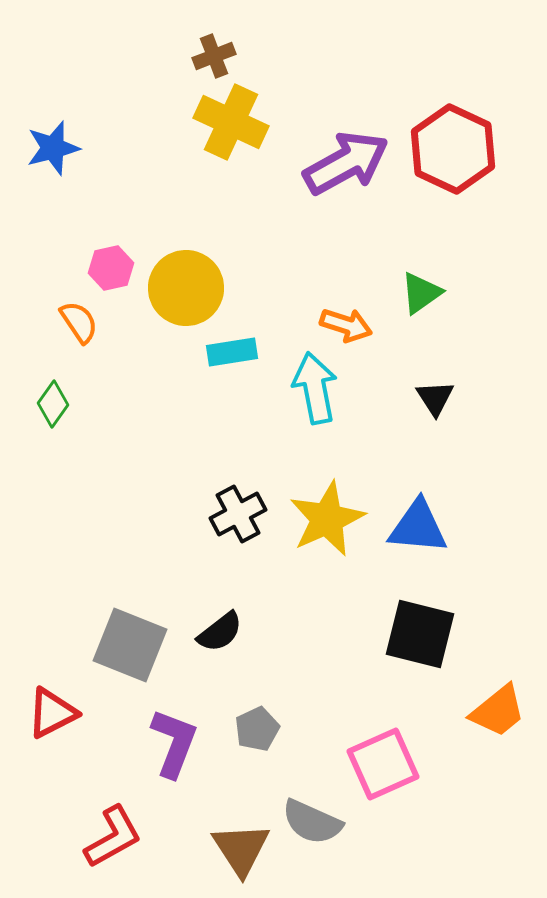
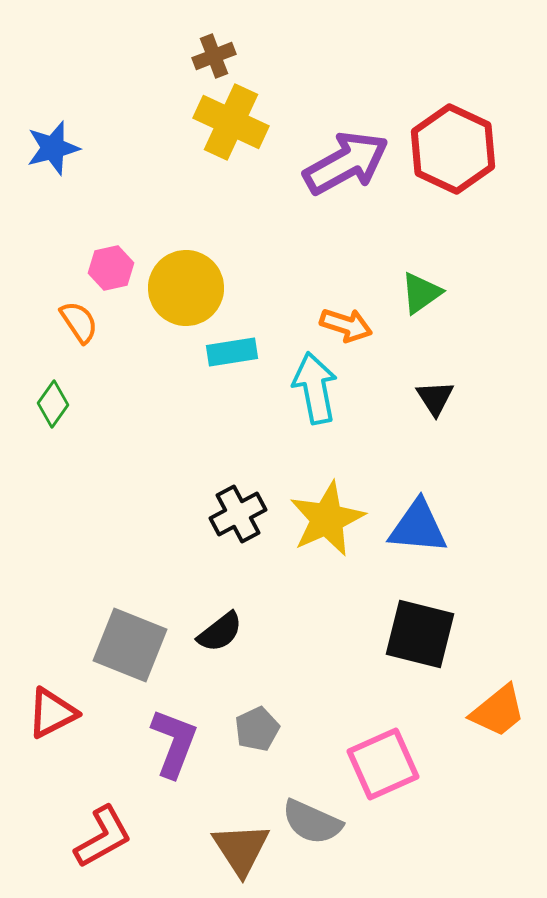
red L-shape: moved 10 px left
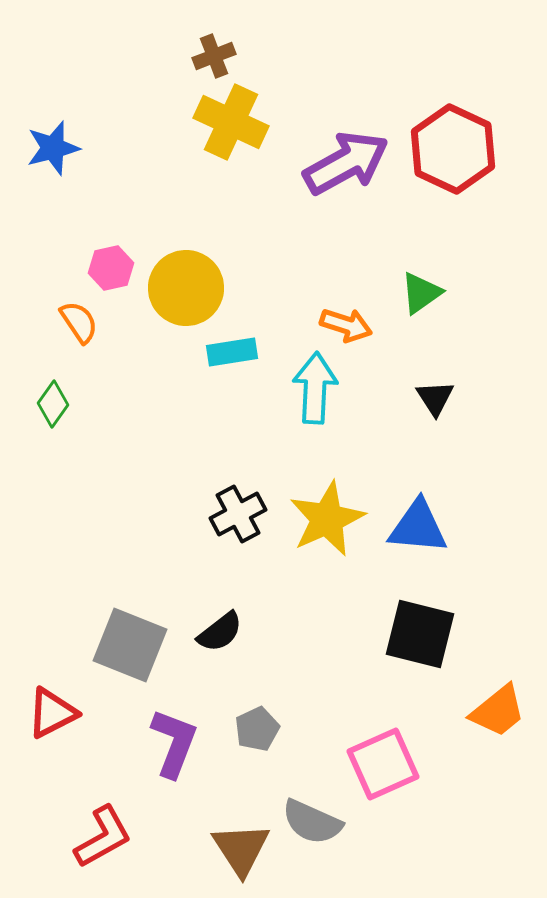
cyan arrow: rotated 14 degrees clockwise
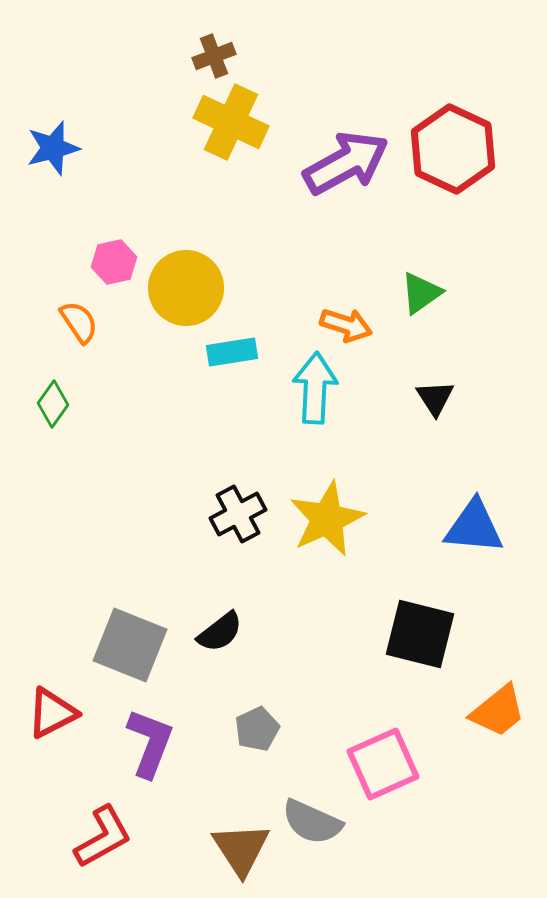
pink hexagon: moved 3 px right, 6 px up
blue triangle: moved 56 px right
purple L-shape: moved 24 px left
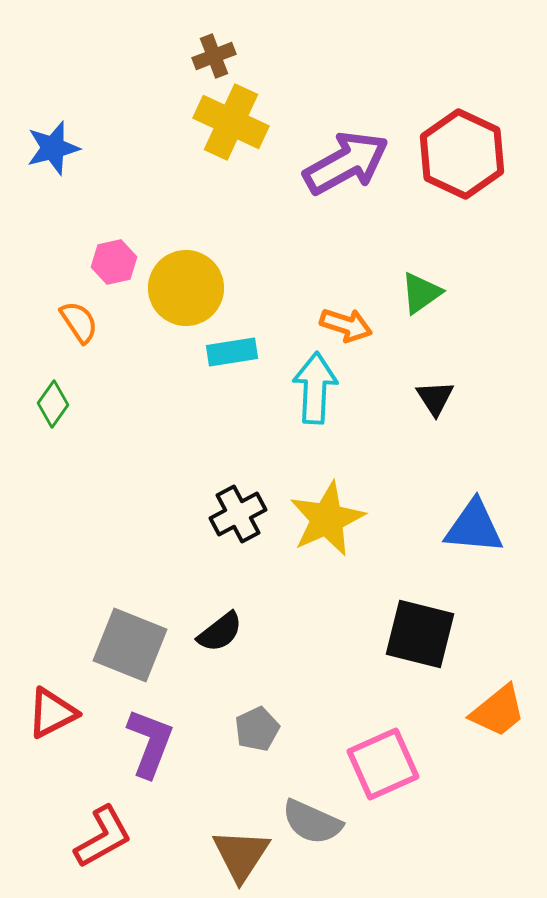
red hexagon: moved 9 px right, 5 px down
brown triangle: moved 6 px down; rotated 6 degrees clockwise
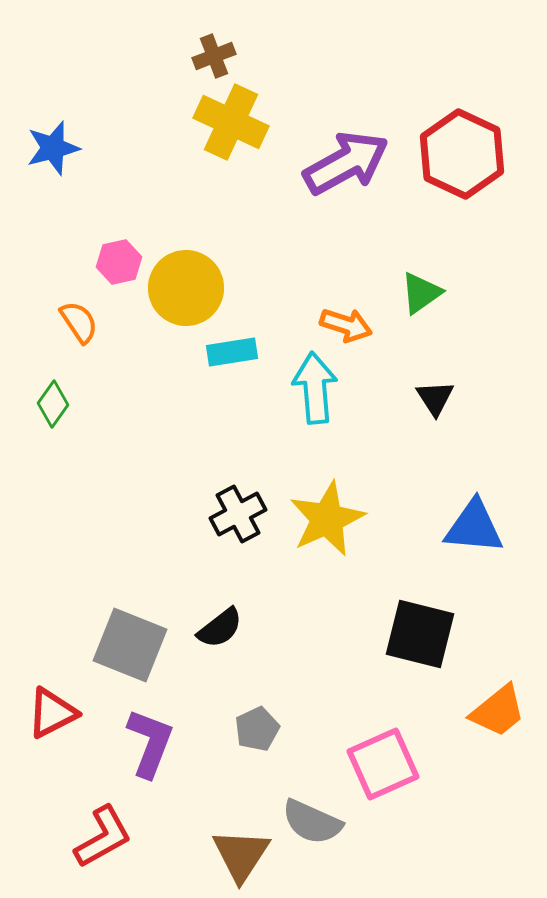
pink hexagon: moved 5 px right
cyan arrow: rotated 8 degrees counterclockwise
black semicircle: moved 4 px up
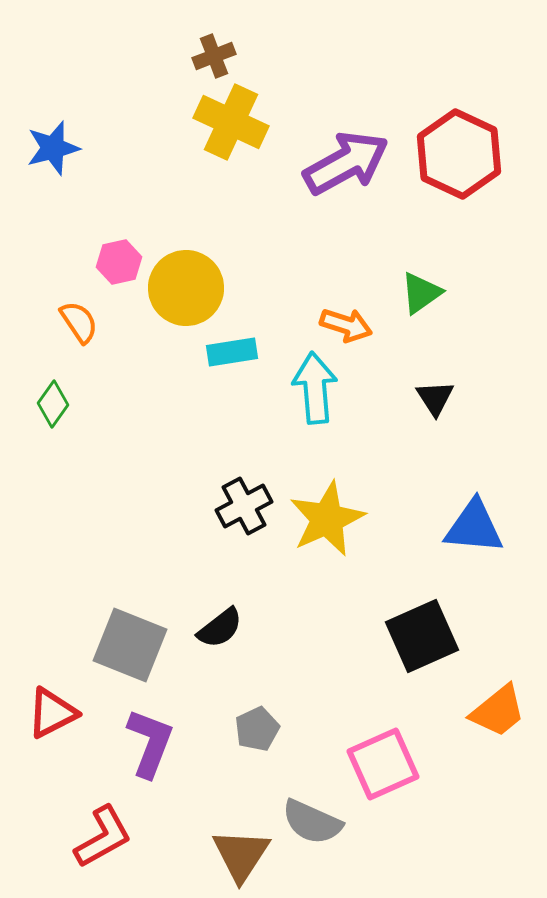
red hexagon: moved 3 px left
black cross: moved 6 px right, 8 px up
black square: moved 2 px right, 2 px down; rotated 38 degrees counterclockwise
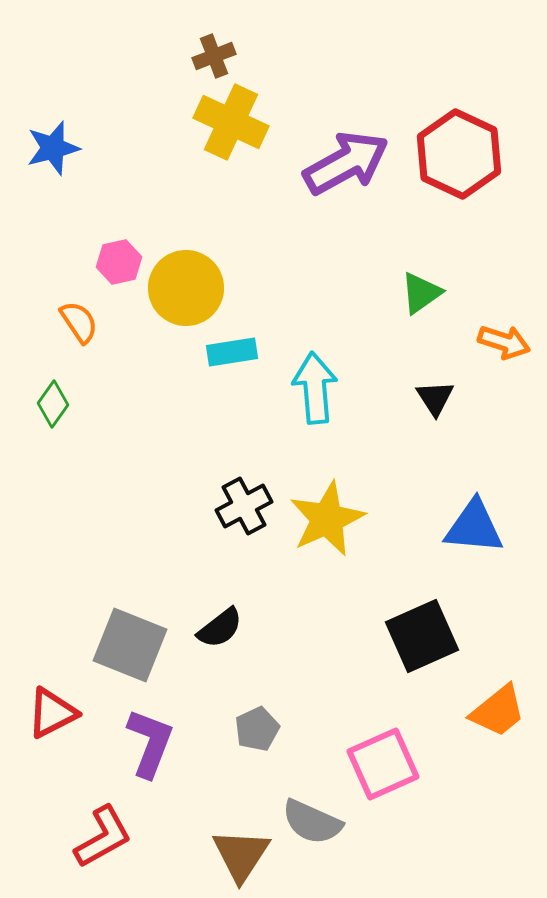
orange arrow: moved 158 px right, 17 px down
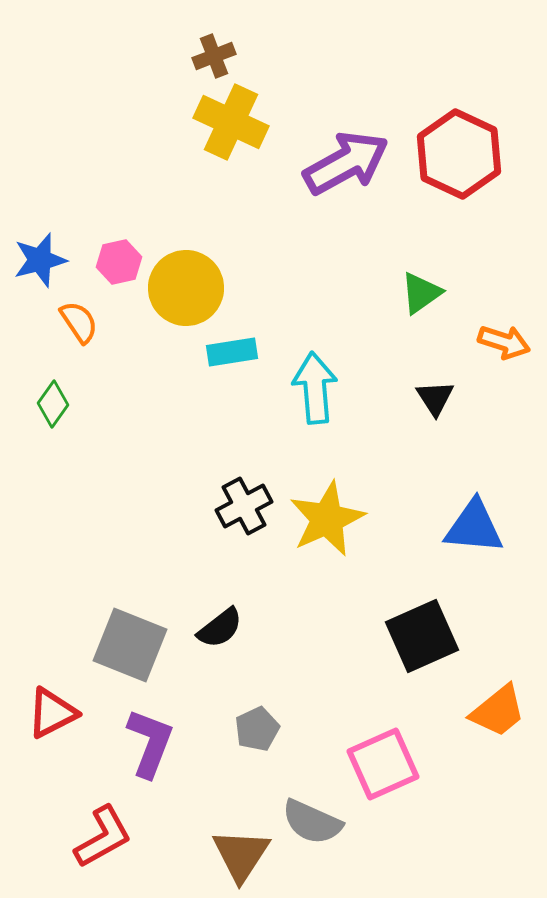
blue star: moved 13 px left, 112 px down
